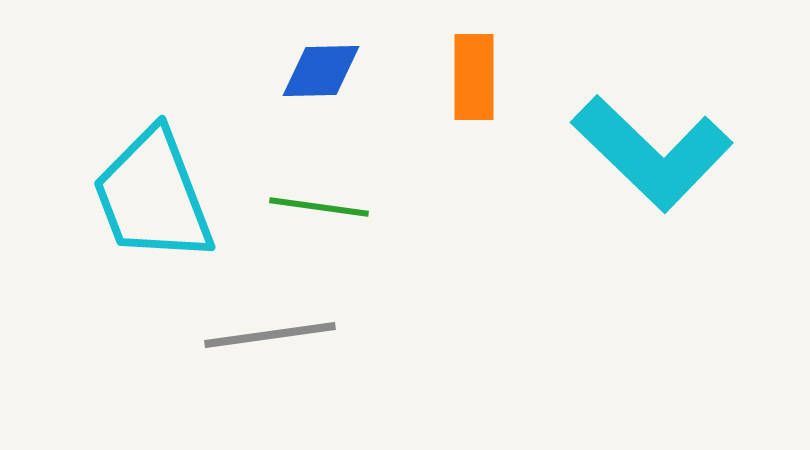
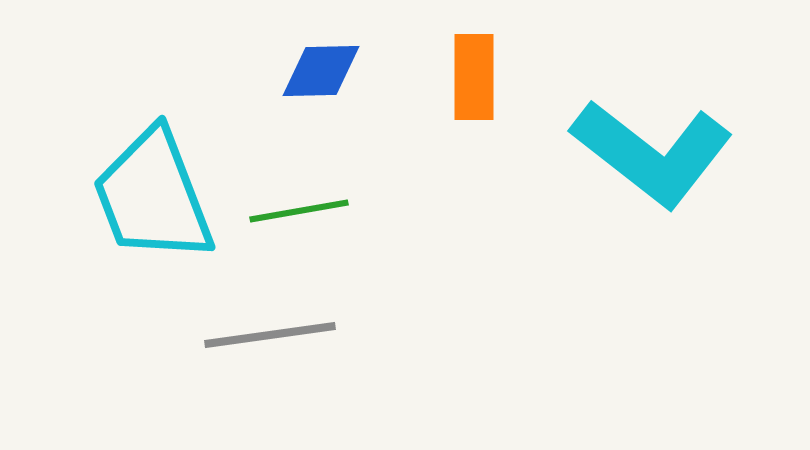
cyan L-shape: rotated 6 degrees counterclockwise
green line: moved 20 px left, 4 px down; rotated 18 degrees counterclockwise
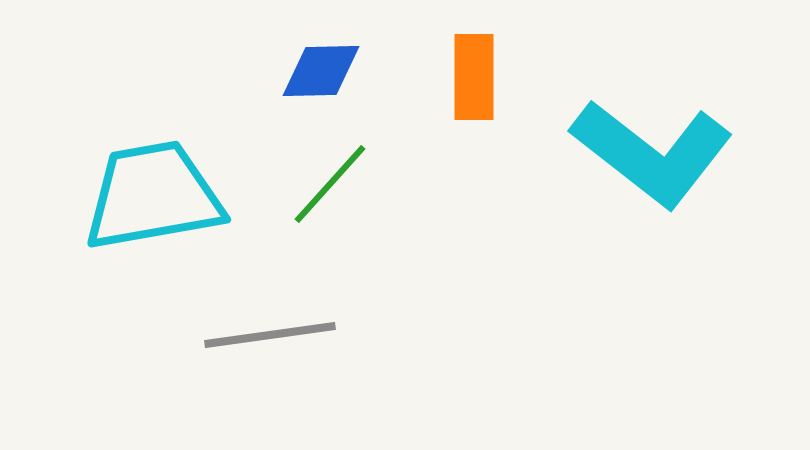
cyan trapezoid: rotated 101 degrees clockwise
green line: moved 31 px right, 27 px up; rotated 38 degrees counterclockwise
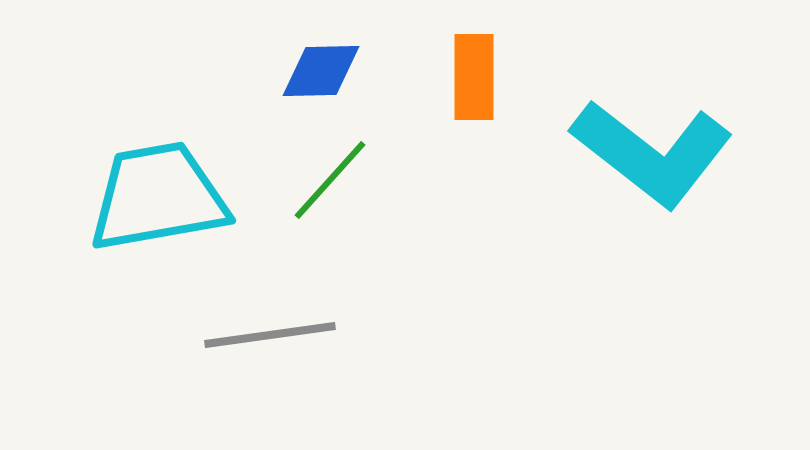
green line: moved 4 px up
cyan trapezoid: moved 5 px right, 1 px down
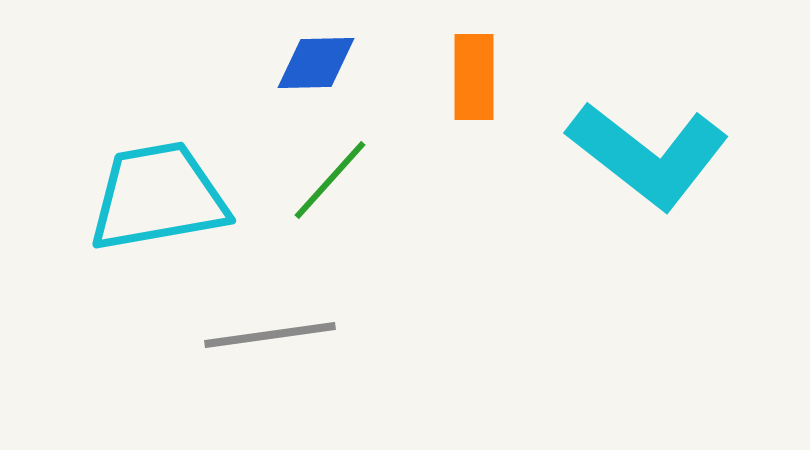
blue diamond: moved 5 px left, 8 px up
cyan L-shape: moved 4 px left, 2 px down
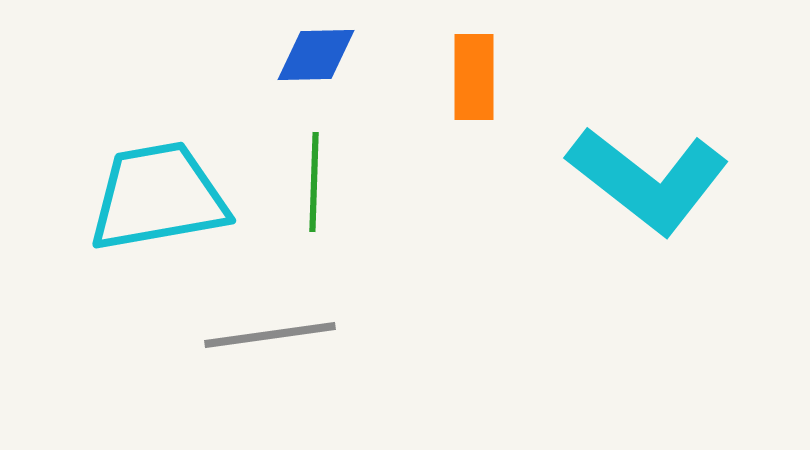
blue diamond: moved 8 px up
cyan L-shape: moved 25 px down
green line: moved 16 px left, 2 px down; rotated 40 degrees counterclockwise
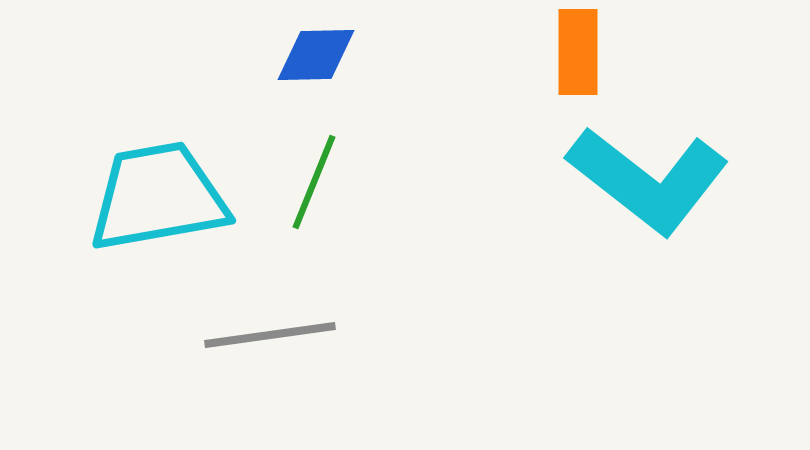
orange rectangle: moved 104 px right, 25 px up
green line: rotated 20 degrees clockwise
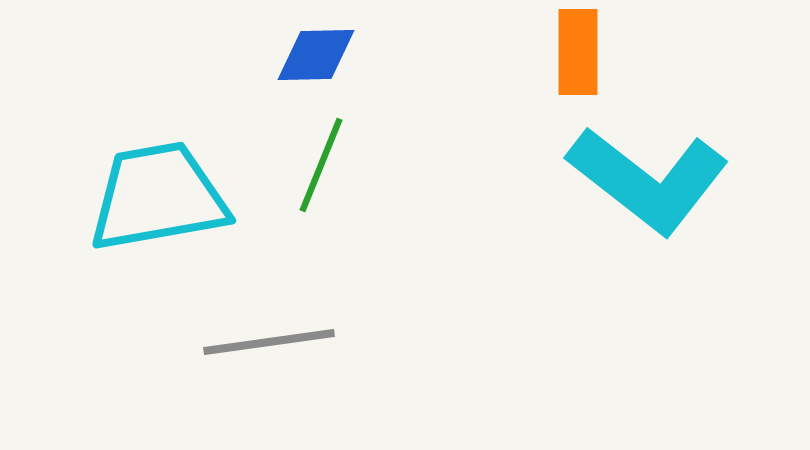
green line: moved 7 px right, 17 px up
gray line: moved 1 px left, 7 px down
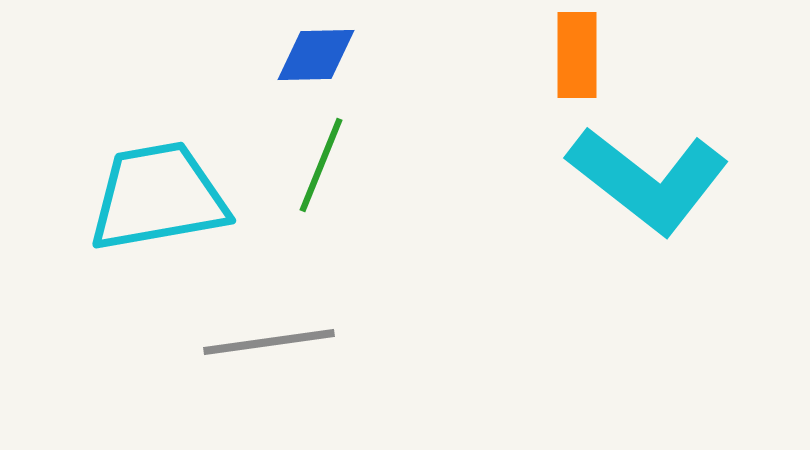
orange rectangle: moved 1 px left, 3 px down
